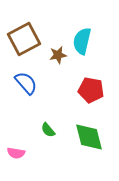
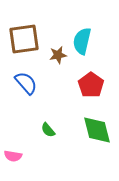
brown square: rotated 20 degrees clockwise
red pentagon: moved 5 px up; rotated 25 degrees clockwise
green diamond: moved 8 px right, 7 px up
pink semicircle: moved 3 px left, 3 px down
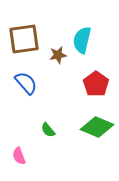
cyan semicircle: moved 1 px up
red pentagon: moved 5 px right, 1 px up
green diamond: moved 3 px up; rotated 52 degrees counterclockwise
pink semicircle: moved 6 px right; rotated 60 degrees clockwise
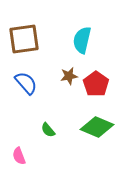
brown star: moved 11 px right, 21 px down
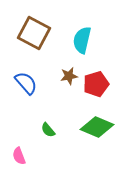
brown square: moved 10 px right, 6 px up; rotated 36 degrees clockwise
red pentagon: rotated 20 degrees clockwise
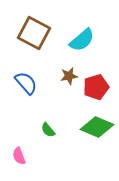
cyan semicircle: rotated 144 degrees counterclockwise
red pentagon: moved 3 px down
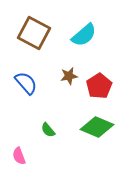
cyan semicircle: moved 2 px right, 5 px up
red pentagon: moved 3 px right, 1 px up; rotated 15 degrees counterclockwise
